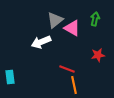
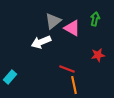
gray triangle: moved 2 px left, 1 px down
cyan rectangle: rotated 48 degrees clockwise
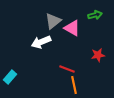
green arrow: moved 4 px up; rotated 64 degrees clockwise
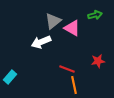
red star: moved 6 px down
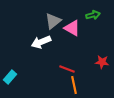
green arrow: moved 2 px left
red star: moved 4 px right, 1 px down; rotated 16 degrees clockwise
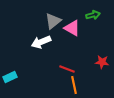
cyan rectangle: rotated 24 degrees clockwise
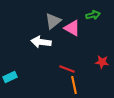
white arrow: rotated 30 degrees clockwise
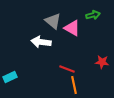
gray triangle: rotated 42 degrees counterclockwise
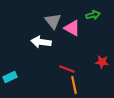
gray triangle: rotated 12 degrees clockwise
